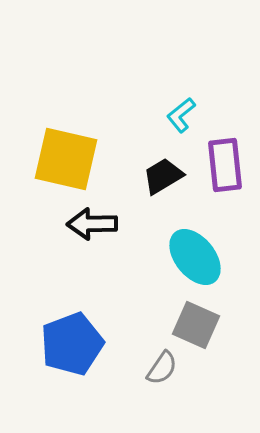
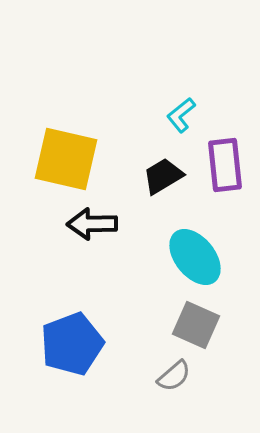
gray semicircle: moved 12 px right, 8 px down; rotated 15 degrees clockwise
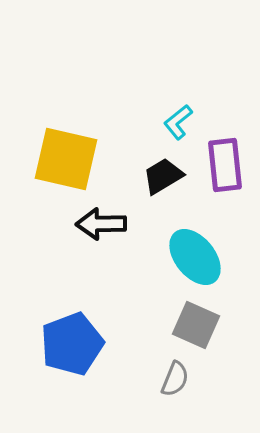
cyan L-shape: moved 3 px left, 7 px down
black arrow: moved 9 px right
gray semicircle: moved 1 px right, 3 px down; rotated 27 degrees counterclockwise
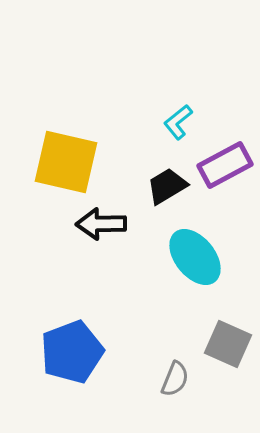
yellow square: moved 3 px down
purple rectangle: rotated 68 degrees clockwise
black trapezoid: moved 4 px right, 10 px down
gray square: moved 32 px right, 19 px down
blue pentagon: moved 8 px down
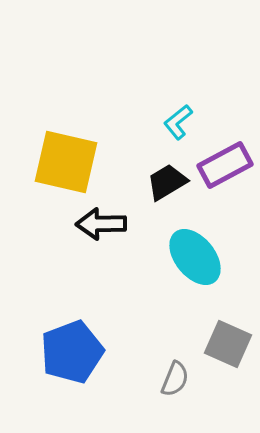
black trapezoid: moved 4 px up
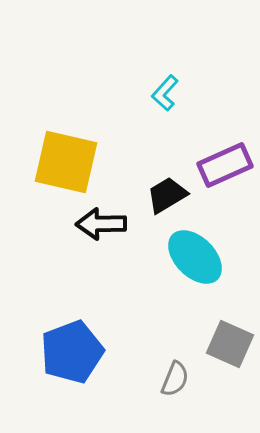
cyan L-shape: moved 13 px left, 29 px up; rotated 9 degrees counterclockwise
purple rectangle: rotated 4 degrees clockwise
black trapezoid: moved 13 px down
cyan ellipse: rotated 6 degrees counterclockwise
gray square: moved 2 px right
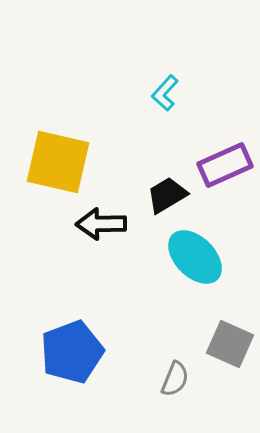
yellow square: moved 8 px left
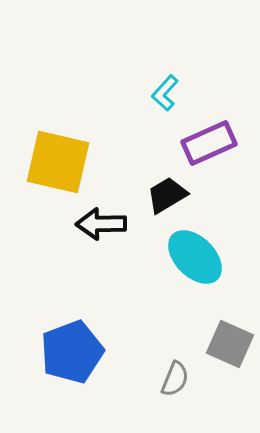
purple rectangle: moved 16 px left, 22 px up
